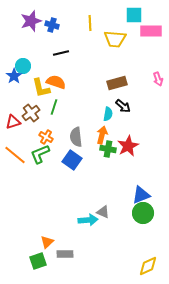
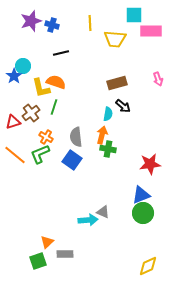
red star: moved 22 px right, 18 px down; rotated 20 degrees clockwise
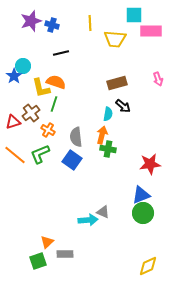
green line: moved 3 px up
orange cross: moved 2 px right, 7 px up
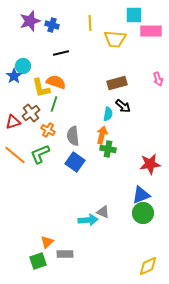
purple star: moved 1 px left
gray semicircle: moved 3 px left, 1 px up
blue square: moved 3 px right, 2 px down
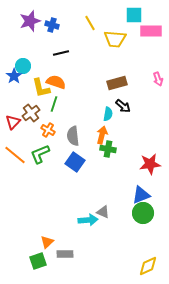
yellow line: rotated 28 degrees counterclockwise
red triangle: rotated 28 degrees counterclockwise
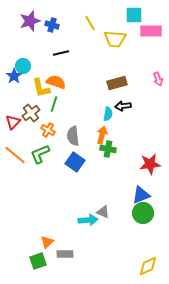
black arrow: rotated 133 degrees clockwise
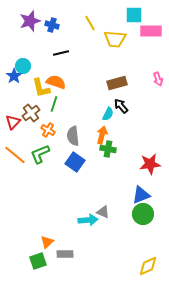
black arrow: moved 2 px left; rotated 56 degrees clockwise
cyan semicircle: rotated 16 degrees clockwise
green circle: moved 1 px down
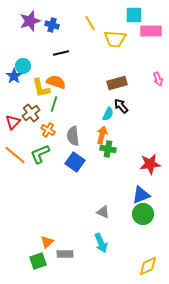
cyan arrow: moved 13 px right, 23 px down; rotated 72 degrees clockwise
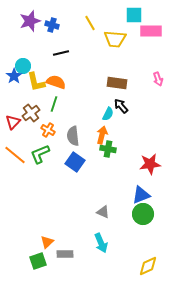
brown rectangle: rotated 24 degrees clockwise
yellow L-shape: moved 5 px left, 6 px up
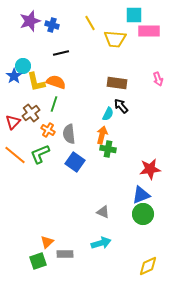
pink rectangle: moved 2 px left
gray semicircle: moved 4 px left, 2 px up
red star: moved 5 px down
cyan arrow: rotated 84 degrees counterclockwise
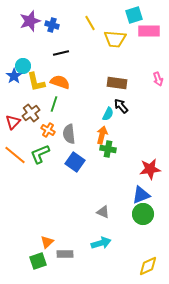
cyan square: rotated 18 degrees counterclockwise
orange semicircle: moved 4 px right
